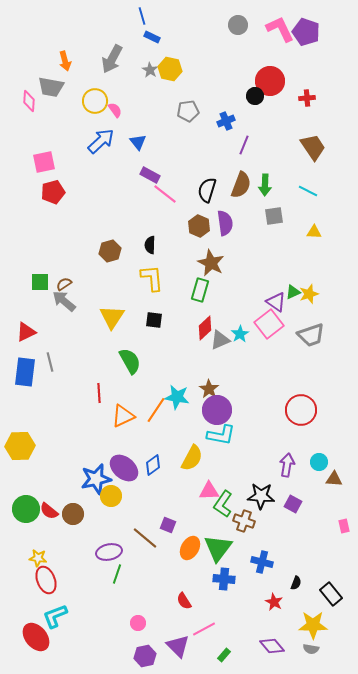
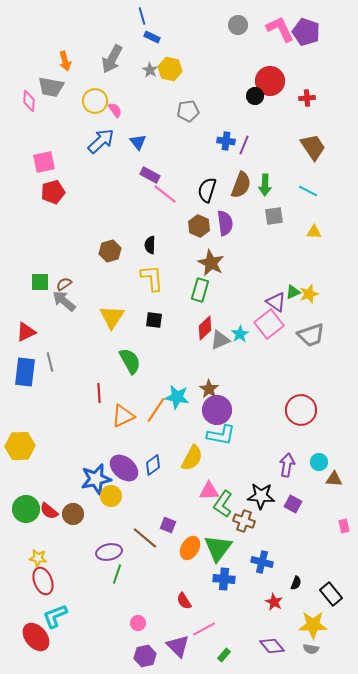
blue cross at (226, 121): moved 20 px down; rotated 30 degrees clockwise
red ellipse at (46, 580): moved 3 px left, 1 px down
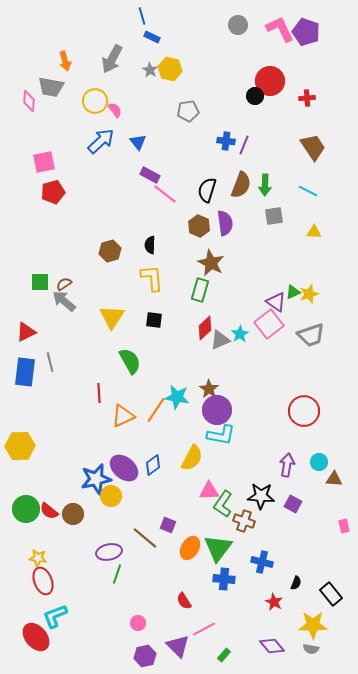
red circle at (301, 410): moved 3 px right, 1 px down
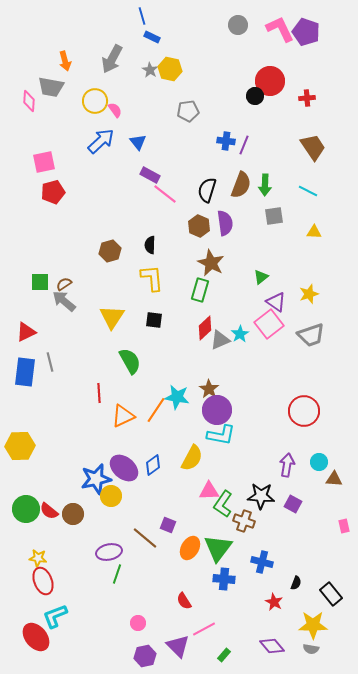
green triangle at (293, 292): moved 32 px left, 15 px up; rotated 14 degrees counterclockwise
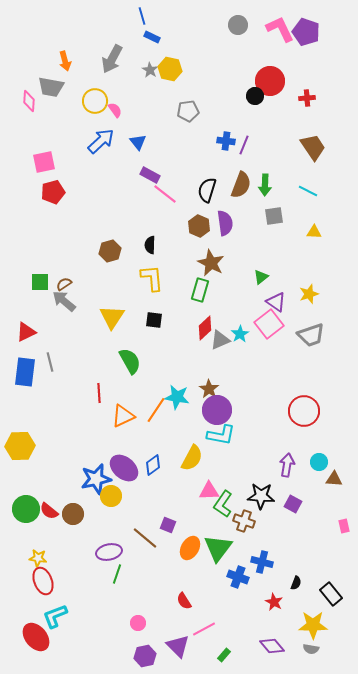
blue cross at (224, 579): moved 14 px right, 2 px up; rotated 15 degrees clockwise
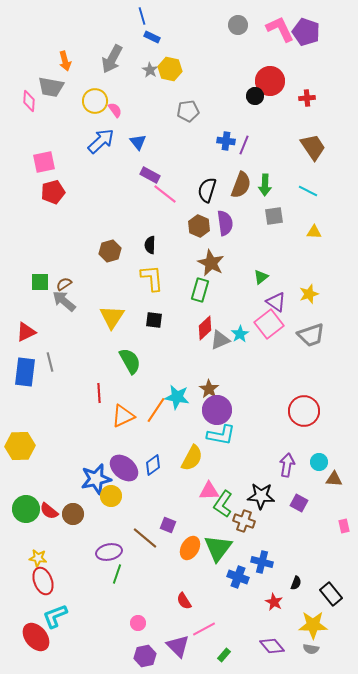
purple square at (293, 504): moved 6 px right, 1 px up
